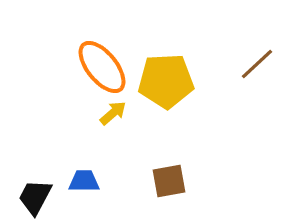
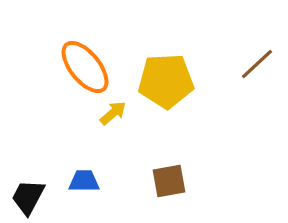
orange ellipse: moved 17 px left
black trapezoid: moved 7 px left
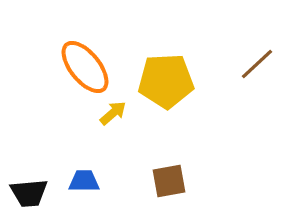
black trapezoid: moved 1 px right, 4 px up; rotated 123 degrees counterclockwise
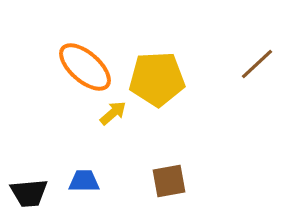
orange ellipse: rotated 10 degrees counterclockwise
yellow pentagon: moved 9 px left, 2 px up
